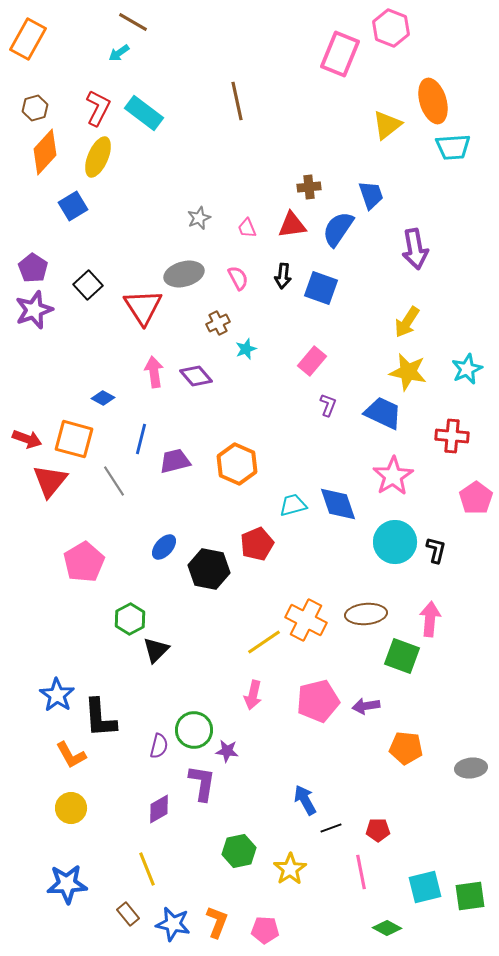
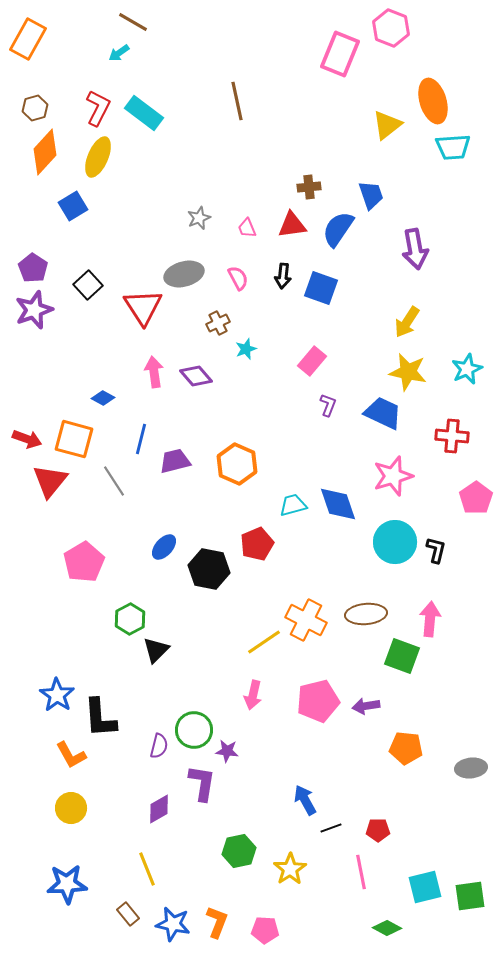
pink star at (393, 476): rotated 15 degrees clockwise
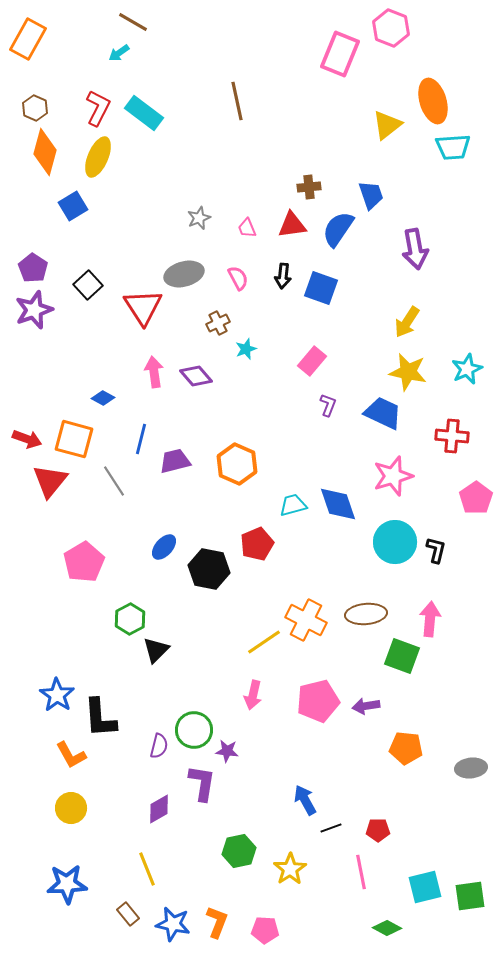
brown hexagon at (35, 108): rotated 20 degrees counterclockwise
orange diamond at (45, 152): rotated 27 degrees counterclockwise
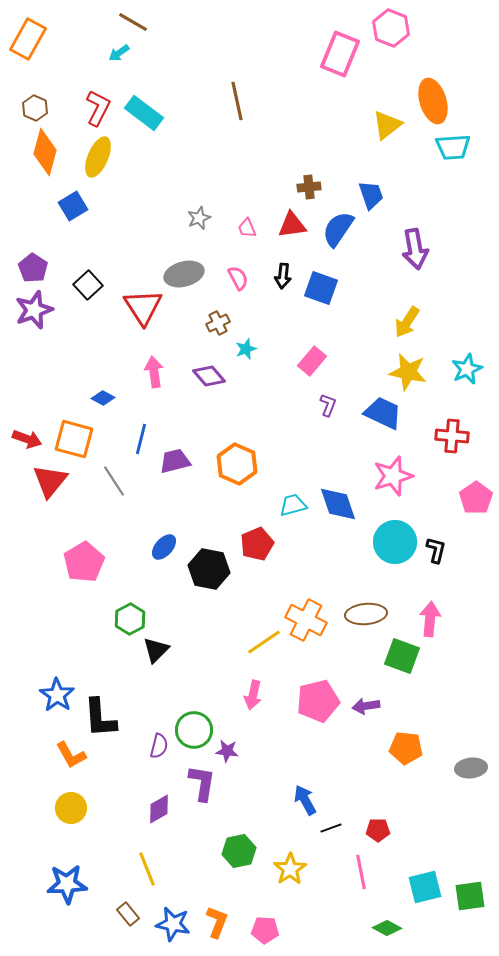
purple diamond at (196, 376): moved 13 px right
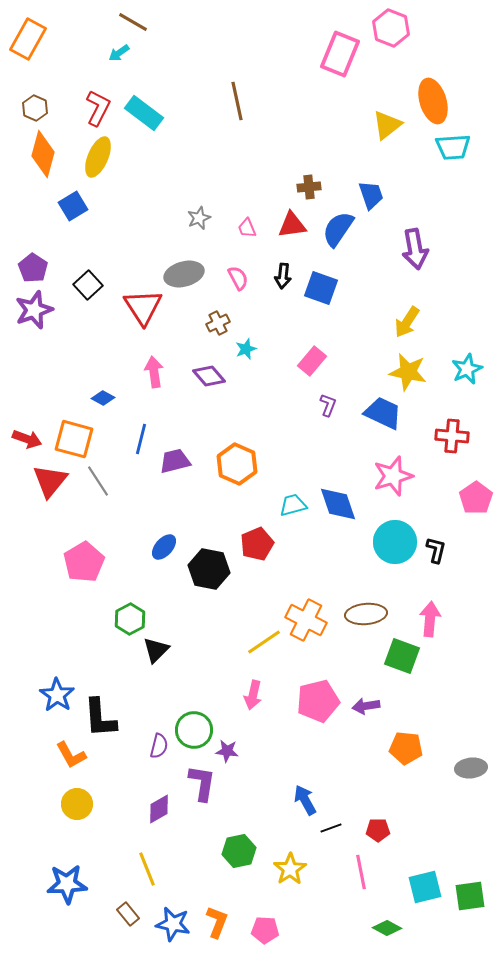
orange diamond at (45, 152): moved 2 px left, 2 px down
gray line at (114, 481): moved 16 px left
yellow circle at (71, 808): moved 6 px right, 4 px up
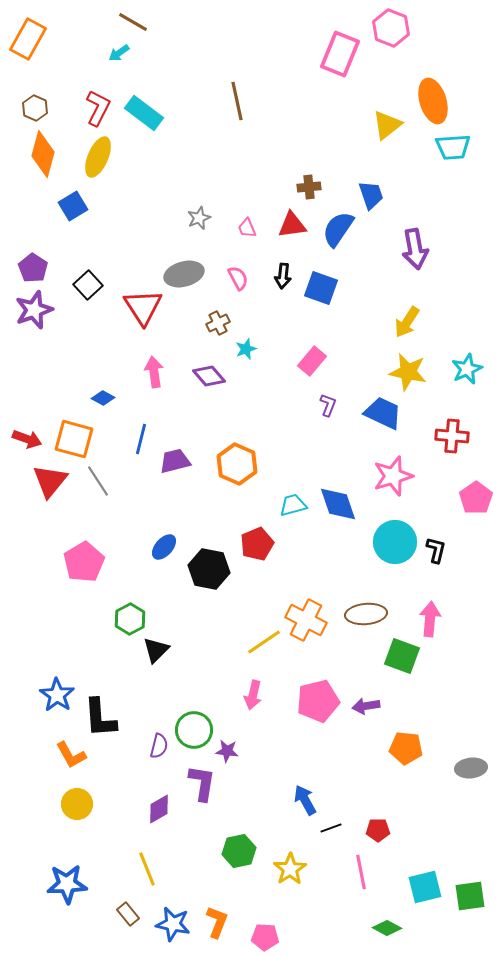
pink pentagon at (265, 930): moved 7 px down
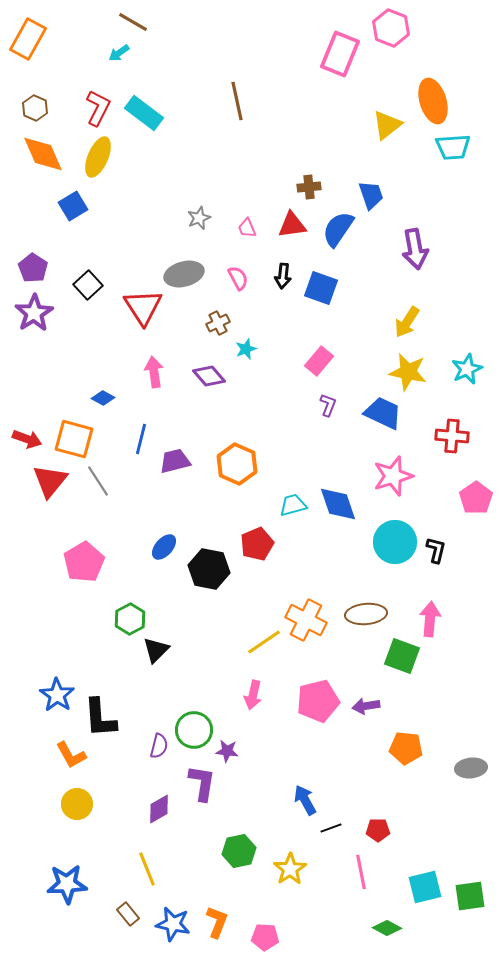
orange diamond at (43, 154): rotated 39 degrees counterclockwise
purple star at (34, 310): moved 3 px down; rotated 12 degrees counterclockwise
pink rectangle at (312, 361): moved 7 px right
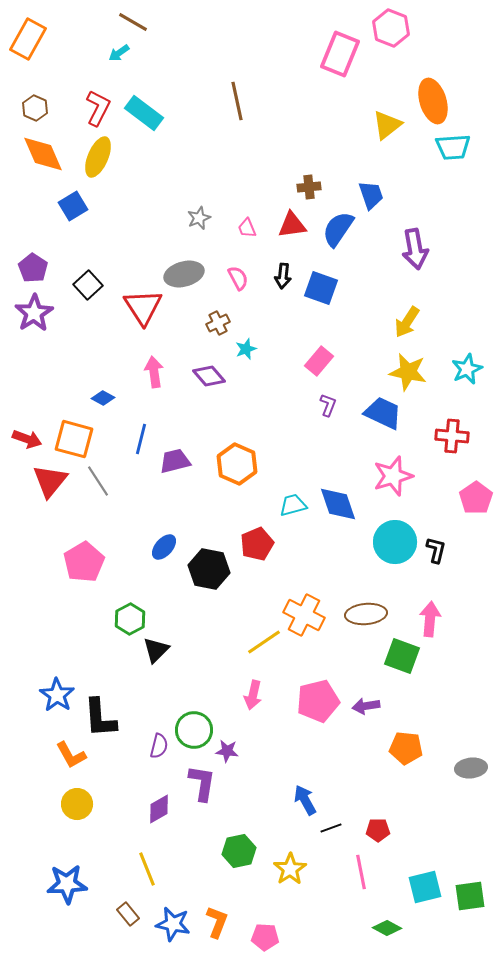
orange cross at (306, 620): moved 2 px left, 5 px up
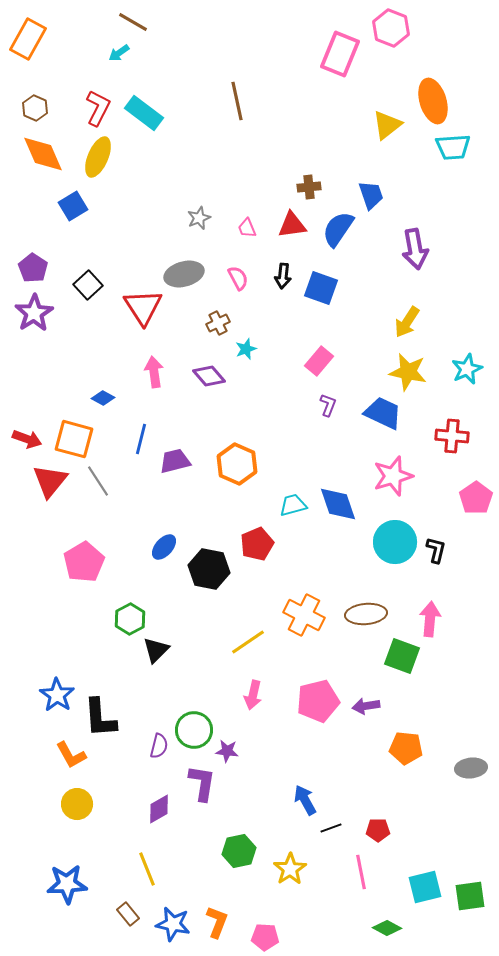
yellow line at (264, 642): moved 16 px left
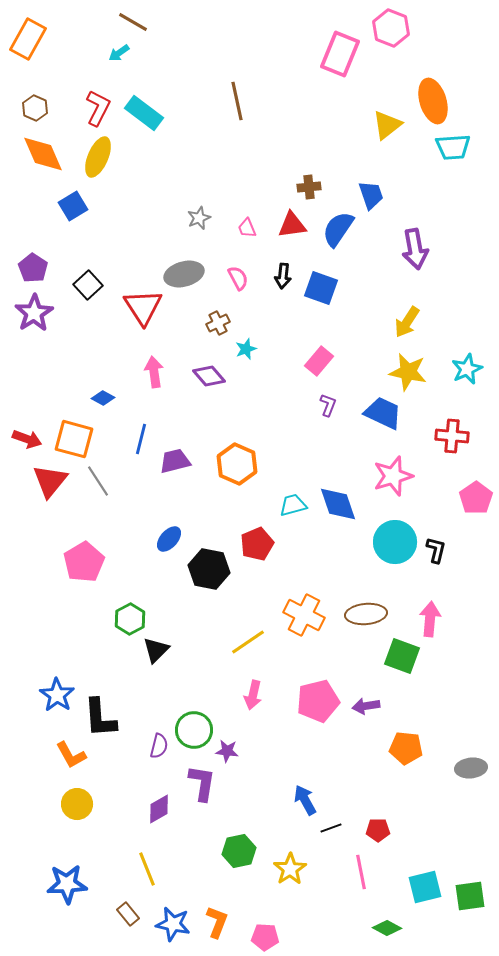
blue ellipse at (164, 547): moved 5 px right, 8 px up
